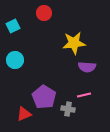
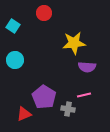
cyan square: rotated 32 degrees counterclockwise
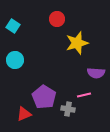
red circle: moved 13 px right, 6 px down
yellow star: moved 3 px right; rotated 10 degrees counterclockwise
purple semicircle: moved 9 px right, 6 px down
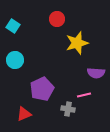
purple pentagon: moved 2 px left, 8 px up; rotated 15 degrees clockwise
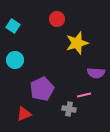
gray cross: moved 1 px right
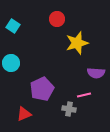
cyan circle: moved 4 px left, 3 px down
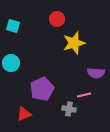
cyan square: rotated 16 degrees counterclockwise
yellow star: moved 3 px left
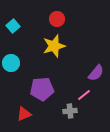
cyan square: rotated 32 degrees clockwise
yellow star: moved 20 px left, 3 px down
purple semicircle: rotated 54 degrees counterclockwise
purple pentagon: rotated 20 degrees clockwise
pink line: rotated 24 degrees counterclockwise
gray cross: moved 1 px right, 2 px down; rotated 16 degrees counterclockwise
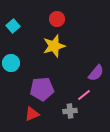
red triangle: moved 8 px right
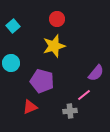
purple pentagon: moved 8 px up; rotated 20 degrees clockwise
red triangle: moved 2 px left, 7 px up
